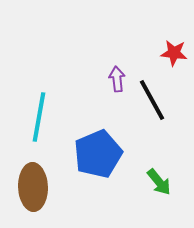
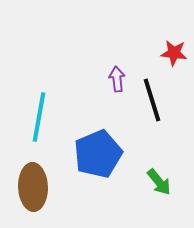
black line: rotated 12 degrees clockwise
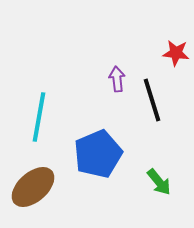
red star: moved 2 px right
brown ellipse: rotated 51 degrees clockwise
